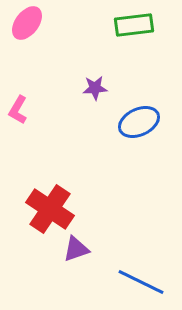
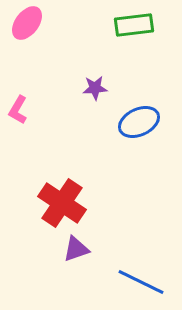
red cross: moved 12 px right, 6 px up
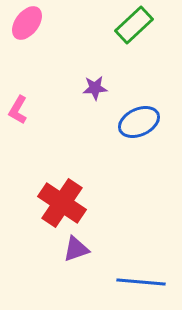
green rectangle: rotated 36 degrees counterclockwise
blue line: rotated 21 degrees counterclockwise
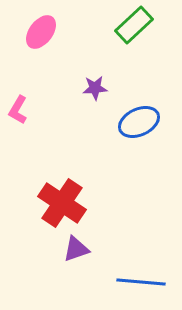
pink ellipse: moved 14 px right, 9 px down
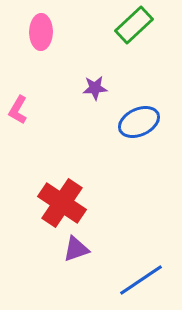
pink ellipse: rotated 36 degrees counterclockwise
blue line: moved 2 px up; rotated 39 degrees counterclockwise
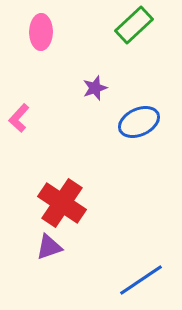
purple star: rotated 15 degrees counterclockwise
pink L-shape: moved 1 px right, 8 px down; rotated 12 degrees clockwise
purple triangle: moved 27 px left, 2 px up
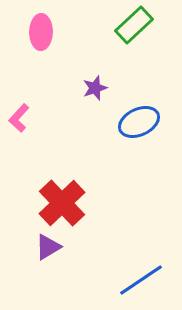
red cross: rotated 12 degrees clockwise
purple triangle: moved 1 px left; rotated 12 degrees counterclockwise
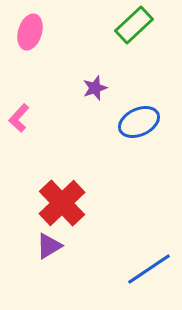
pink ellipse: moved 11 px left; rotated 16 degrees clockwise
purple triangle: moved 1 px right, 1 px up
blue line: moved 8 px right, 11 px up
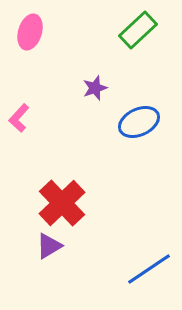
green rectangle: moved 4 px right, 5 px down
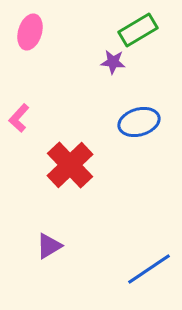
green rectangle: rotated 12 degrees clockwise
purple star: moved 18 px right, 26 px up; rotated 25 degrees clockwise
blue ellipse: rotated 9 degrees clockwise
red cross: moved 8 px right, 38 px up
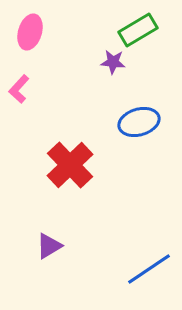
pink L-shape: moved 29 px up
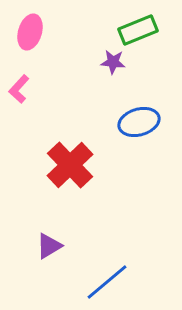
green rectangle: rotated 9 degrees clockwise
blue line: moved 42 px left, 13 px down; rotated 6 degrees counterclockwise
